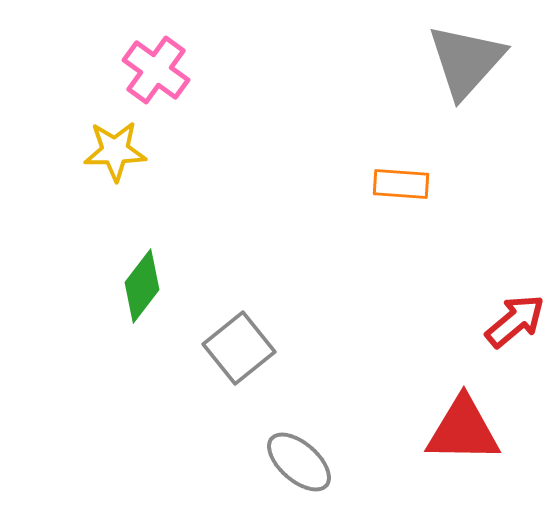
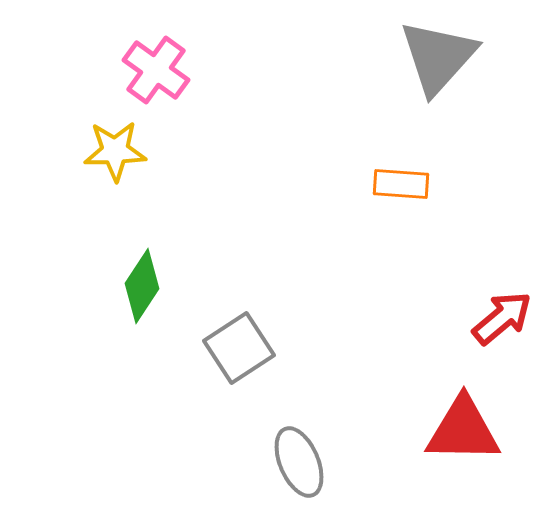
gray triangle: moved 28 px left, 4 px up
green diamond: rotated 4 degrees counterclockwise
red arrow: moved 13 px left, 3 px up
gray square: rotated 6 degrees clockwise
gray ellipse: rotated 26 degrees clockwise
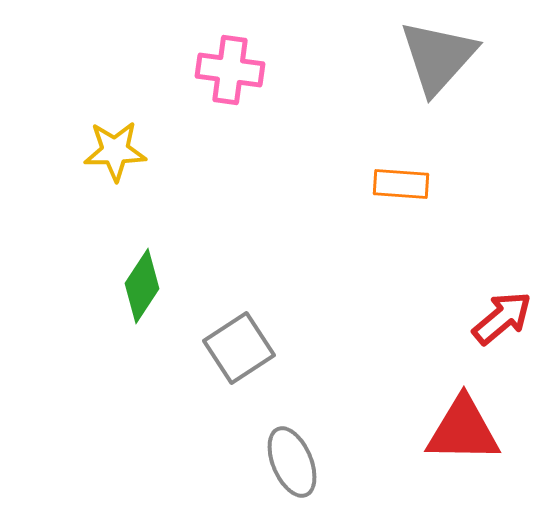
pink cross: moved 74 px right; rotated 28 degrees counterclockwise
gray ellipse: moved 7 px left
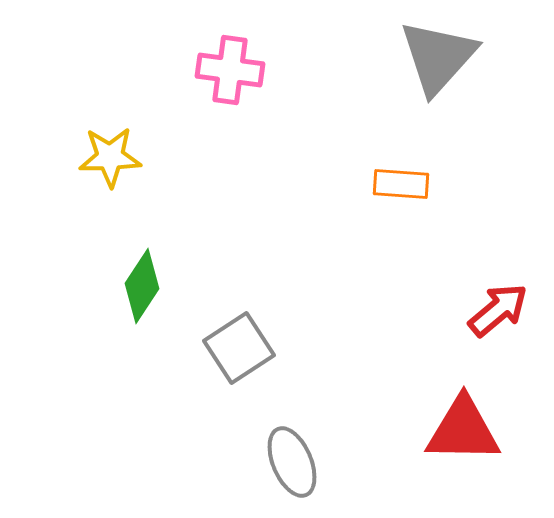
yellow star: moved 5 px left, 6 px down
red arrow: moved 4 px left, 8 px up
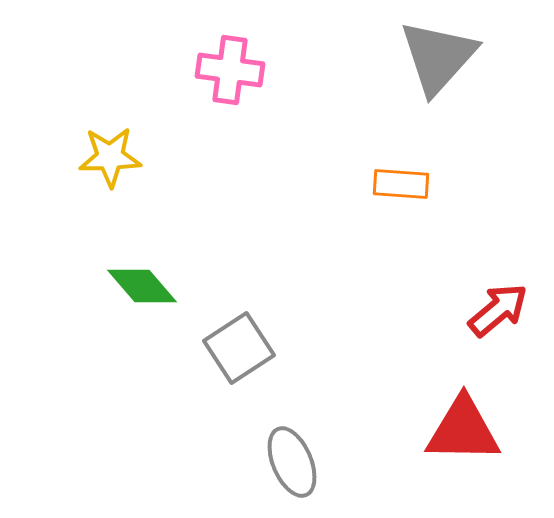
green diamond: rotated 74 degrees counterclockwise
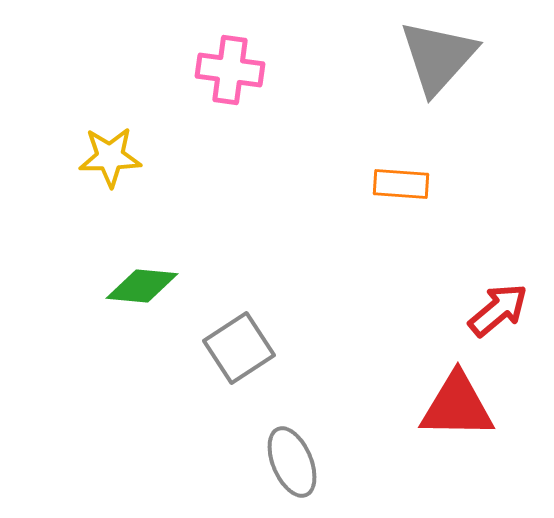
green diamond: rotated 44 degrees counterclockwise
red triangle: moved 6 px left, 24 px up
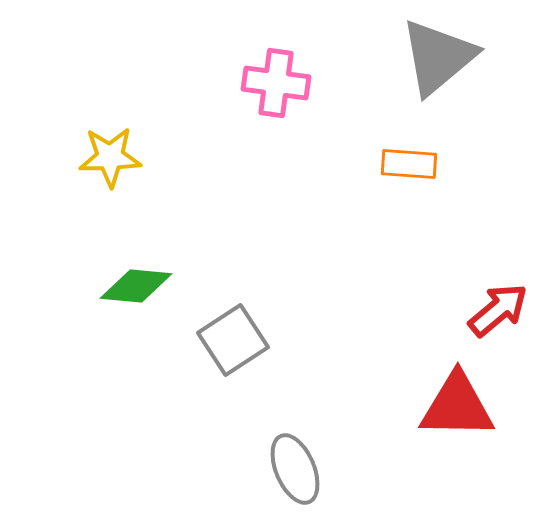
gray triangle: rotated 8 degrees clockwise
pink cross: moved 46 px right, 13 px down
orange rectangle: moved 8 px right, 20 px up
green diamond: moved 6 px left
gray square: moved 6 px left, 8 px up
gray ellipse: moved 3 px right, 7 px down
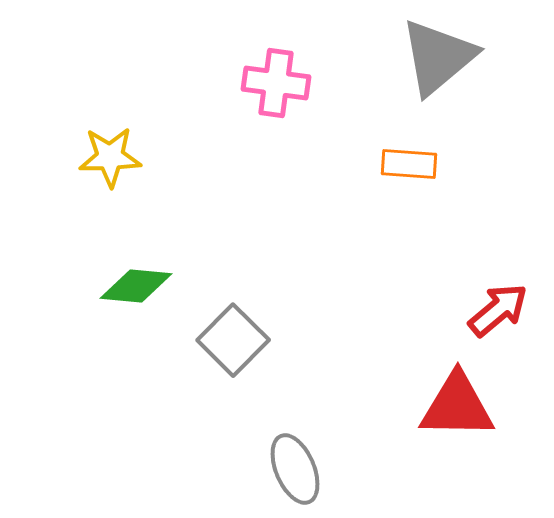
gray square: rotated 12 degrees counterclockwise
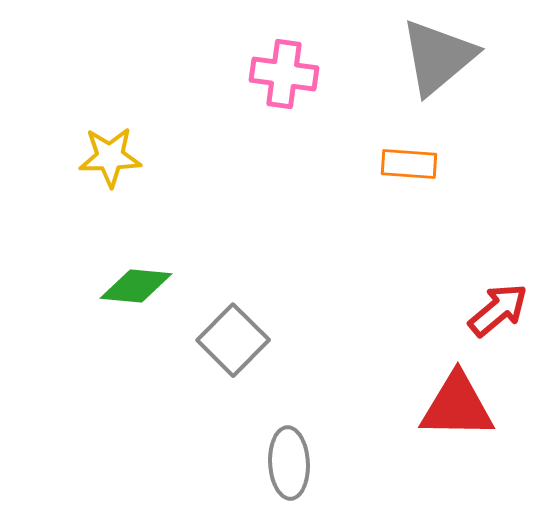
pink cross: moved 8 px right, 9 px up
gray ellipse: moved 6 px left, 6 px up; rotated 20 degrees clockwise
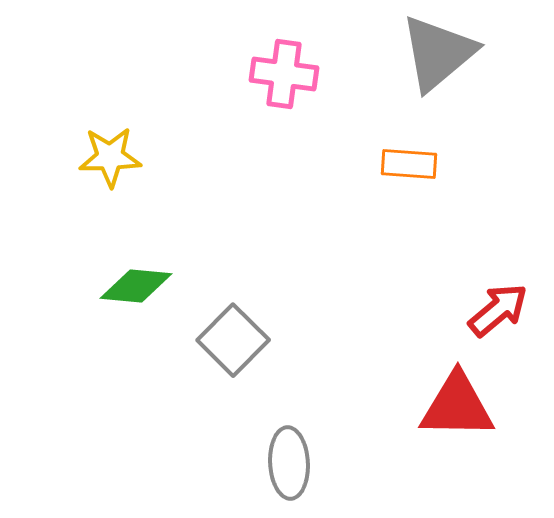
gray triangle: moved 4 px up
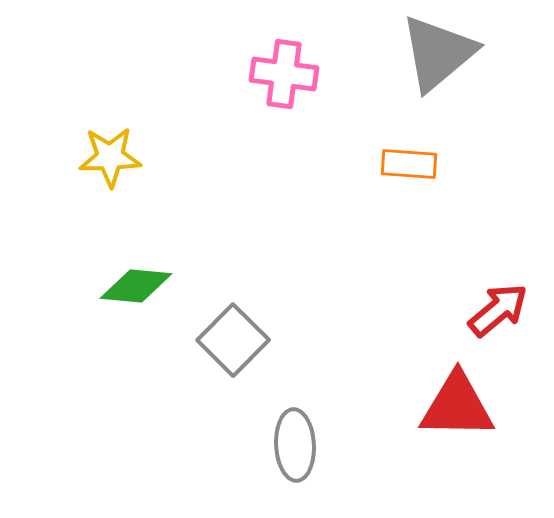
gray ellipse: moved 6 px right, 18 px up
